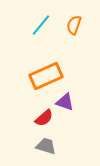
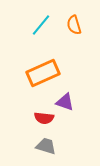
orange semicircle: rotated 36 degrees counterclockwise
orange rectangle: moved 3 px left, 3 px up
red semicircle: rotated 48 degrees clockwise
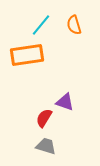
orange rectangle: moved 16 px left, 18 px up; rotated 16 degrees clockwise
red semicircle: rotated 114 degrees clockwise
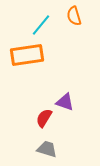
orange semicircle: moved 9 px up
gray trapezoid: moved 1 px right, 3 px down
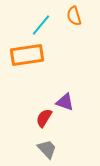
gray trapezoid: rotated 30 degrees clockwise
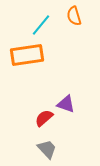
purple triangle: moved 1 px right, 2 px down
red semicircle: rotated 18 degrees clockwise
